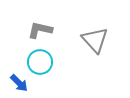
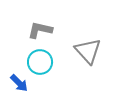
gray triangle: moved 7 px left, 11 px down
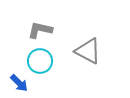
gray triangle: rotated 20 degrees counterclockwise
cyan circle: moved 1 px up
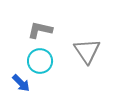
gray triangle: moved 1 px left; rotated 28 degrees clockwise
blue arrow: moved 2 px right
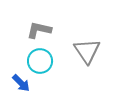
gray L-shape: moved 1 px left
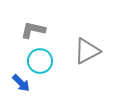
gray L-shape: moved 6 px left
gray triangle: rotated 36 degrees clockwise
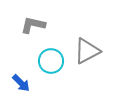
gray L-shape: moved 5 px up
cyan circle: moved 11 px right
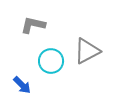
blue arrow: moved 1 px right, 2 px down
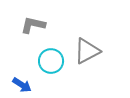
blue arrow: rotated 12 degrees counterclockwise
